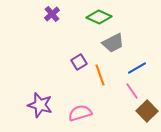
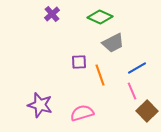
green diamond: moved 1 px right
purple square: rotated 28 degrees clockwise
pink line: rotated 12 degrees clockwise
pink semicircle: moved 2 px right
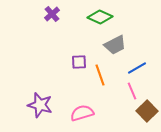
gray trapezoid: moved 2 px right, 2 px down
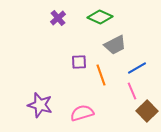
purple cross: moved 6 px right, 4 px down
orange line: moved 1 px right
